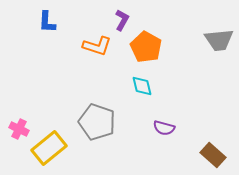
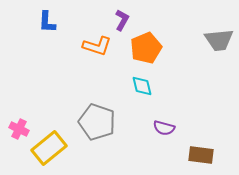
orange pentagon: moved 1 px down; rotated 20 degrees clockwise
brown rectangle: moved 12 px left; rotated 35 degrees counterclockwise
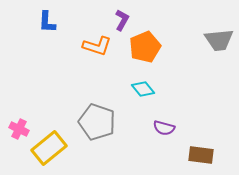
orange pentagon: moved 1 px left, 1 px up
cyan diamond: moved 1 px right, 3 px down; rotated 25 degrees counterclockwise
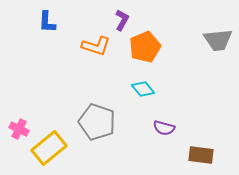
gray trapezoid: moved 1 px left
orange L-shape: moved 1 px left
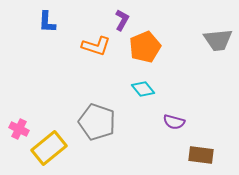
purple semicircle: moved 10 px right, 6 px up
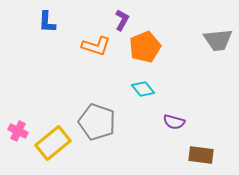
pink cross: moved 1 px left, 2 px down
yellow rectangle: moved 4 px right, 5 px up
